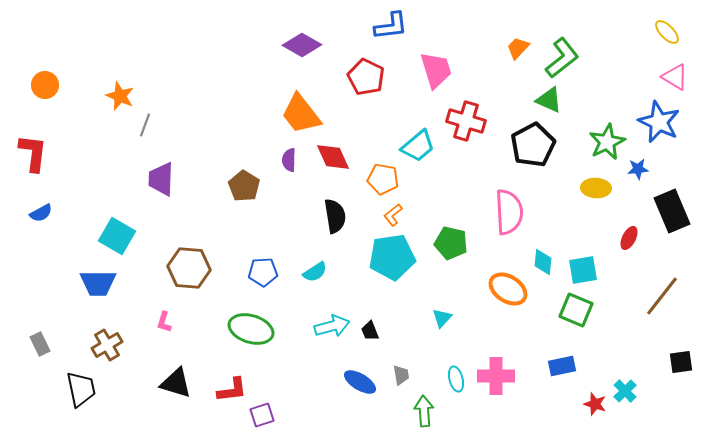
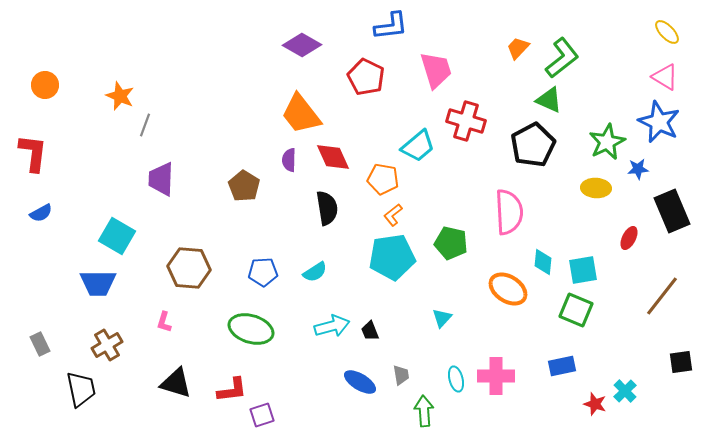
pink triangle at (675, 77): moved 10 px left
black semicircle at (335, 216): moved 8 px left, 8 px up
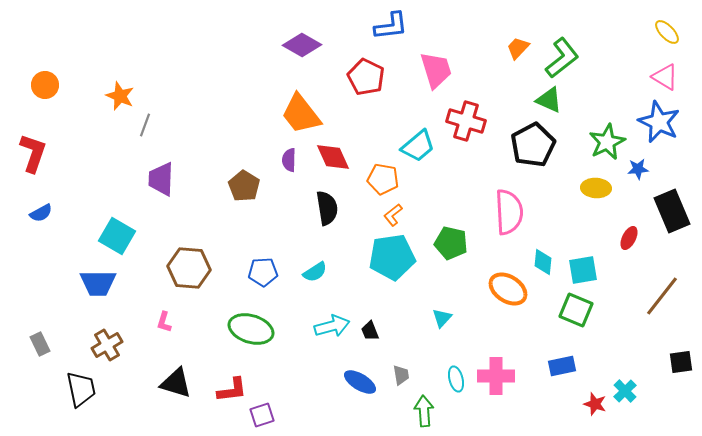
red L-shape at (33, 153): rotated 12 degrees clockwise
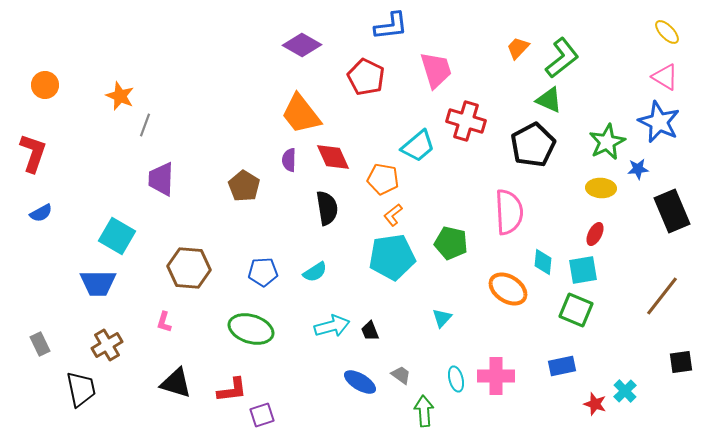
yellow ellipse at (596, 188): moved 5 px right
red ellipse at (629, 238): moved 34 px left, 4 px up
gray trapezoid at (401, 375): rotated 45 degrees counterclockwise
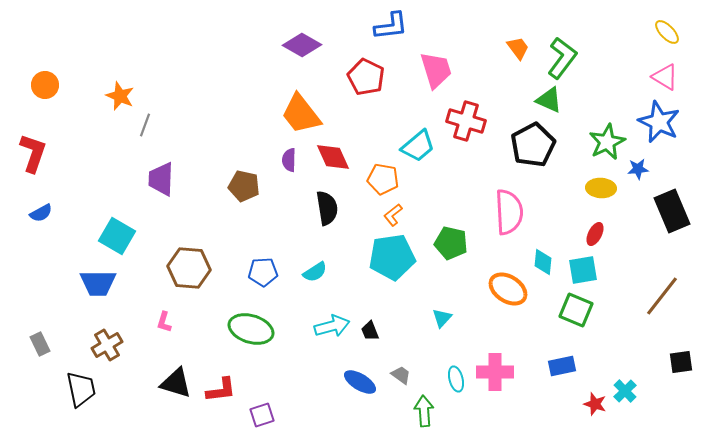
orange trapezoid at (518, 48): rotated 100 degrees clockwise
green L-shape at (562, 58): rotated 15 degrees counterclockwise
brown pentagon at (244, 186): rotated 20 degrees counterclockwise
pink cross at (496, 376): moved 1 px left, 4 px up
red L-shape at (232, 390): moved 11 px left
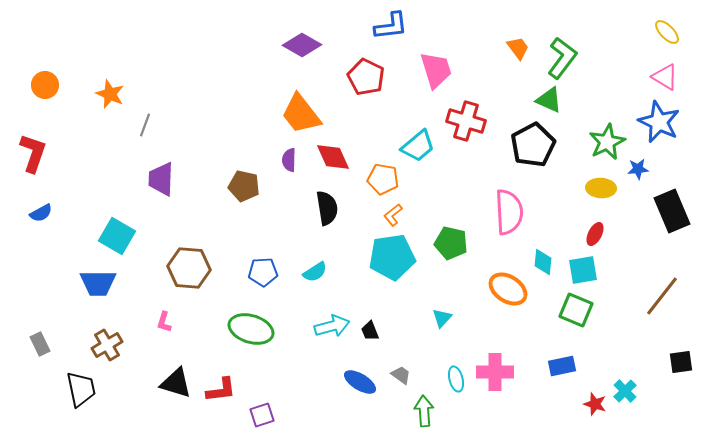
orange star at (120, 96): moved 10 px left, 2 px up
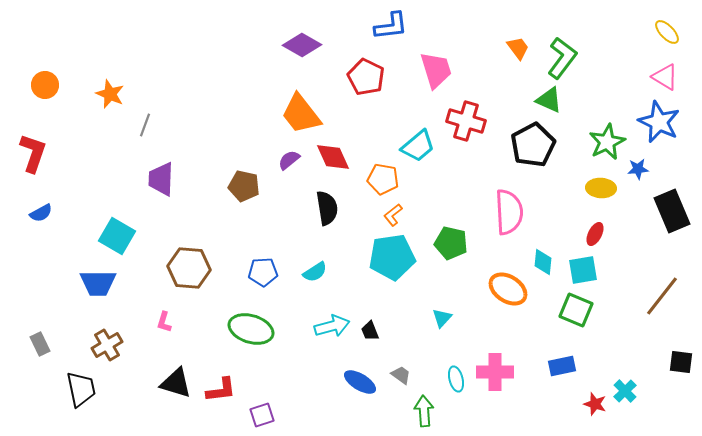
purple semicircle at (289, 160): rotated 50 degrees clockwise
black square at (681, 362): rotated 15 degrees clockwise
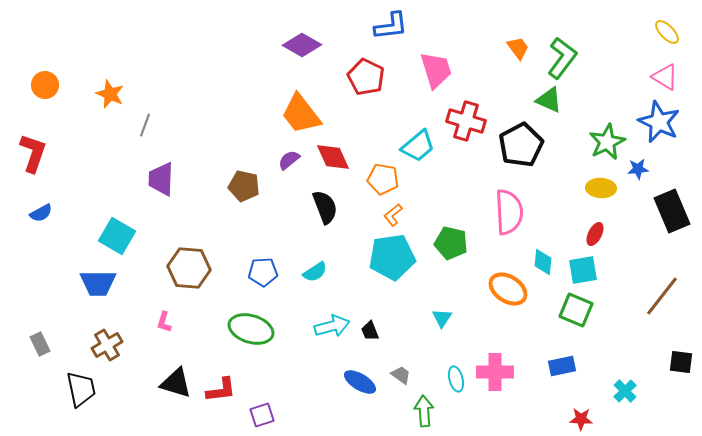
black pentagon at (533, 145): moved 12 px left
black semicircle at (327, 208): moved 2 px left, 1 px up; rotated 12 degrees counterclockwise
cyan triangle at (442, 318): rotated 10 degrees counterclockwise
red star at (595, 404): moved 14 px left, 15 px down; rotated 15 degrees counterclockwise
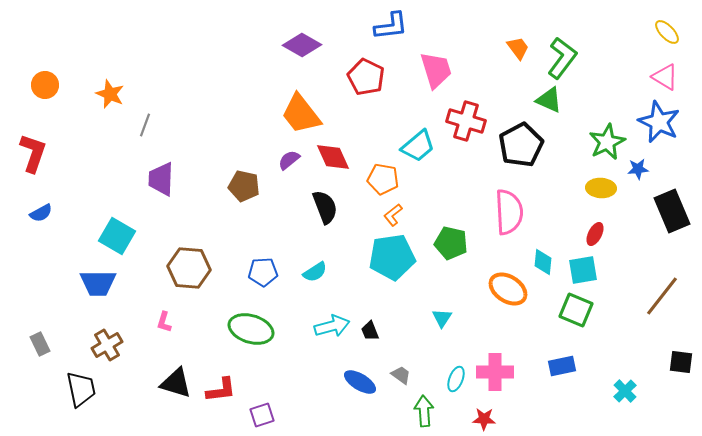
cyan ellipse at (456, 379): rotated 35 degrees clockwise
red star at (581, 419): moved 97 px left
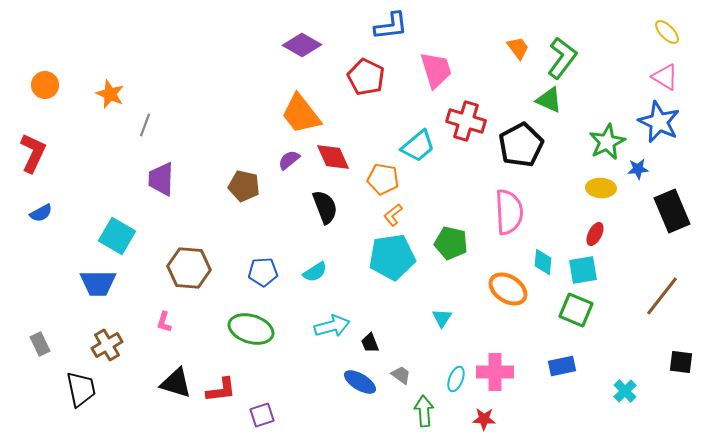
red L-shape at (33, 153): rotated 6 degrees clockwise
black trapezoid at (370, 331): moved 12 px down
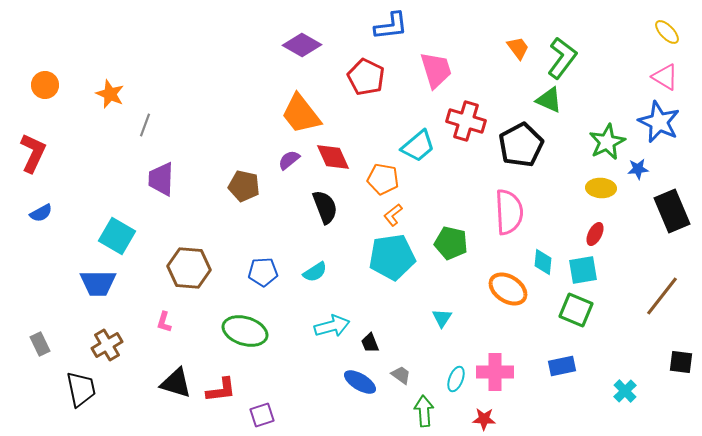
green ellipse at (251, 329): moved 6 px left, 2 px down
